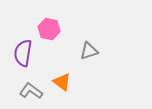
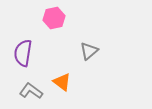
pink hexagon: moved 5 px right, 11 px up; rotated 25 degrees counterclockwise
gray triangle: rotated 24 degrees counterclockwise
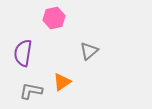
orange triangle: rotated 48 degrees clockwise
gray L-shape: rotated 25 degrees counterclockwise
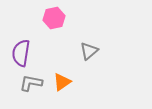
purple semicircle: moved 2 px left
gray L-shape: moved 8 px up
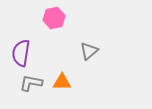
orange triangle: rotated 36 degrees clockwise
